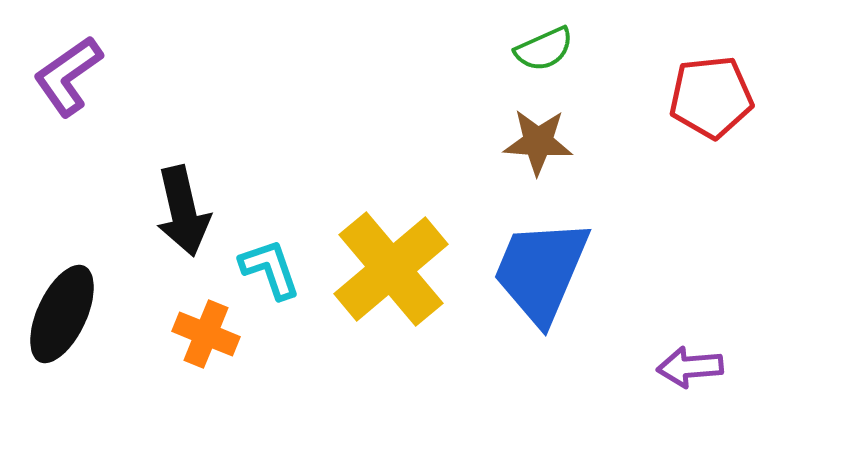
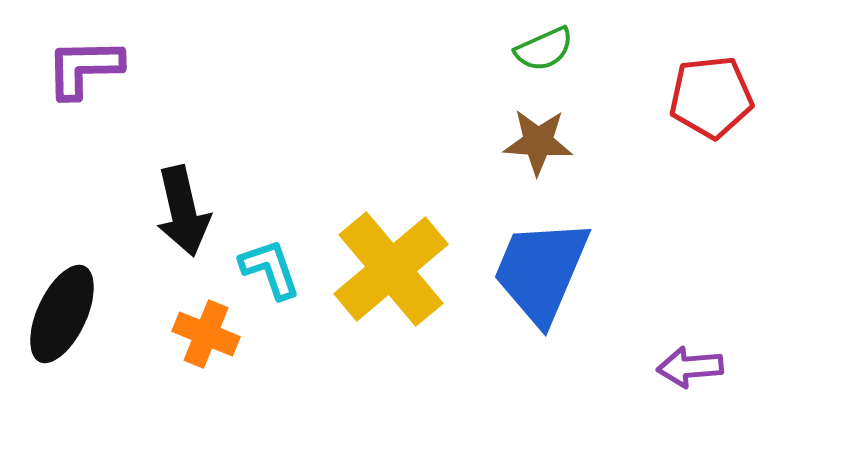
purple L-shape: moved 16 px right, 8 px up; rotated 34 degrees clockwise
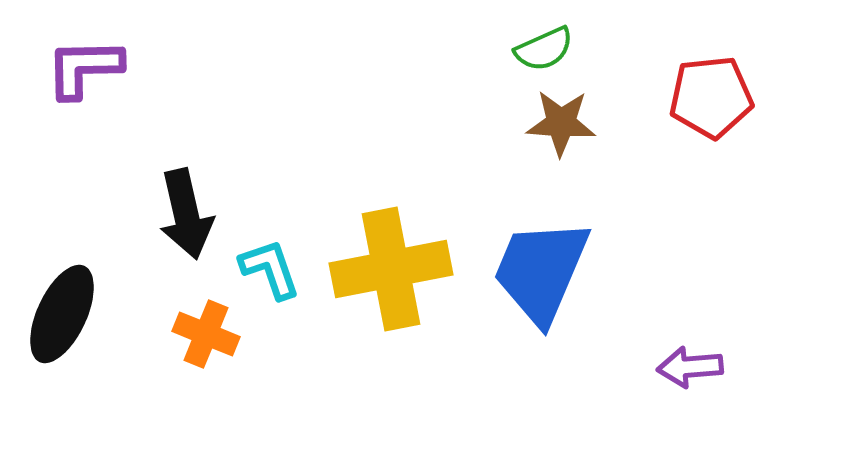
brown star: moved 23 px right, 19 px up
black arrow: moved 3 px right, 3 px down
yellow cross: rotated 29 degrees clockwise
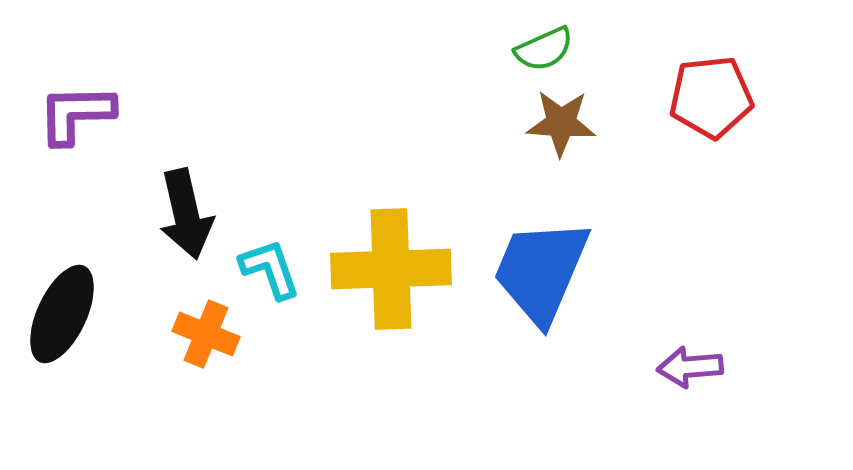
purple L-shape: moved 8 px left, 46 px down
yellow cross: rotated 9 degrees clockwise
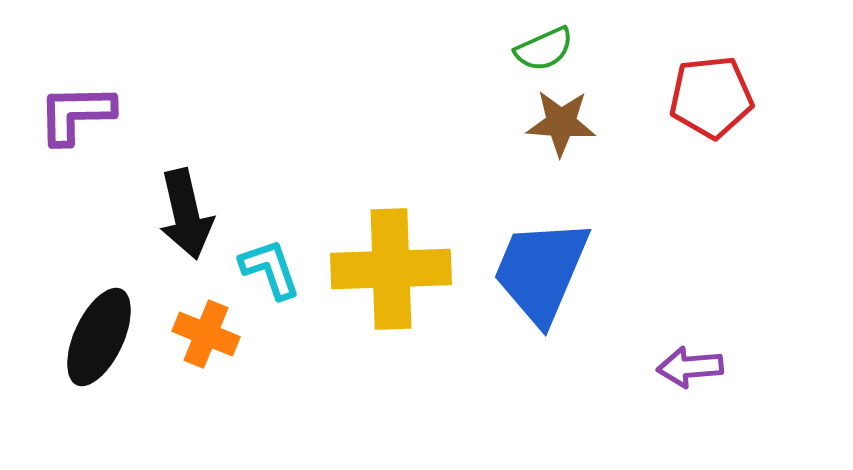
black ellipse: moved 37 px right, 23 px down
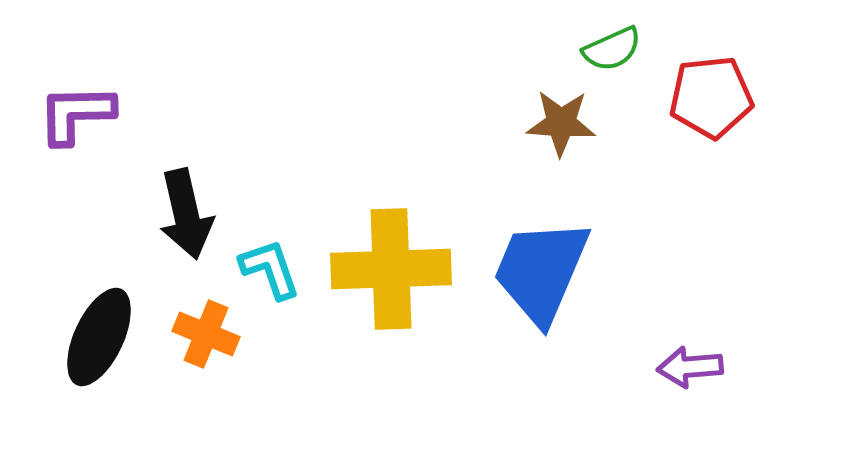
green semicircle: moved 68 px right
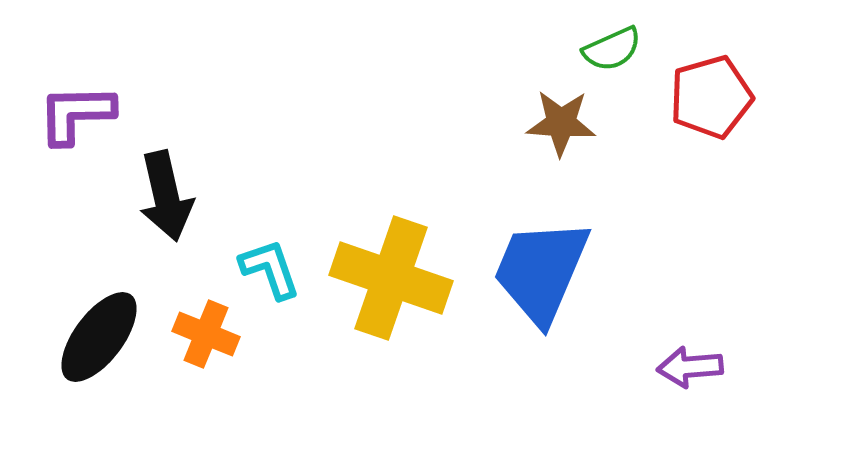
red pentagon: rotated 10 degrees counterclockwise
black arrow: moved 20 px left, 18 px up
yellow cross: moved 9 px down; rotated 21 degrees clockwise
black ellipse: rotated 12 degrees clockwise
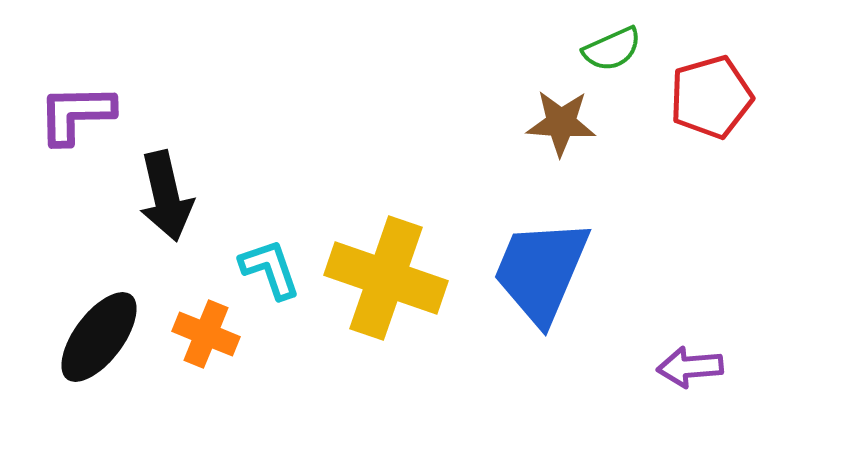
yellow cross: moved 5 px left
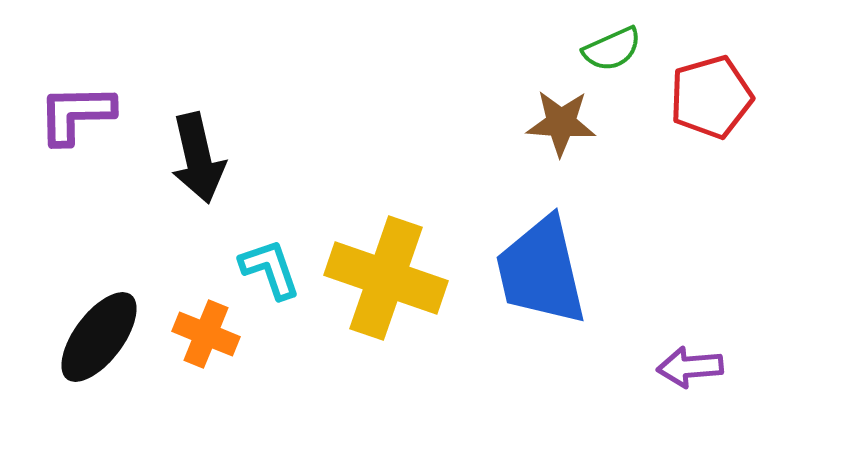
black arrow: moved 32 px right, 38 px up
blue trapezoid: rotated 36 degrees counterclockwise
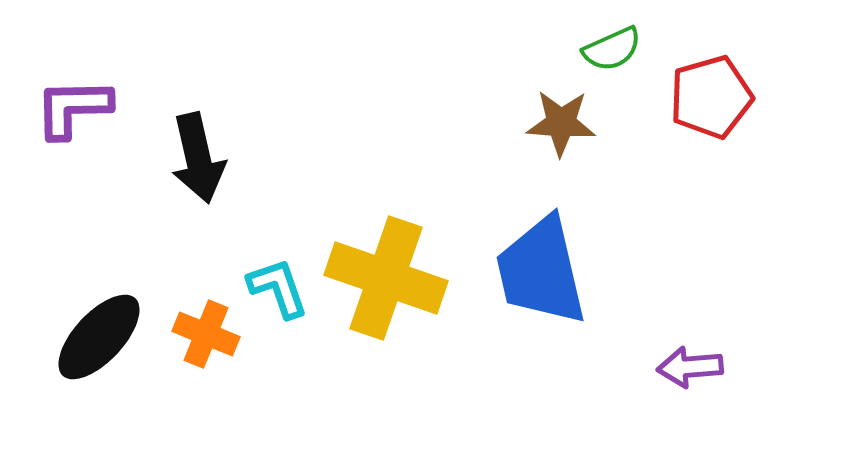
purple L-shape: moved 3 px left, 6 px up
cyan L-shape: moved 8 px right, 19 px down
black ellipse: rotated 6 degrees clockwise
